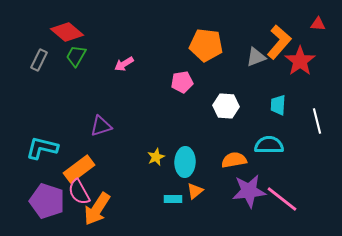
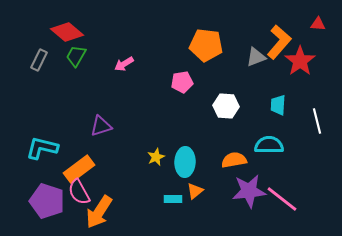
orange arrow: moved 2 px right, 3 px down
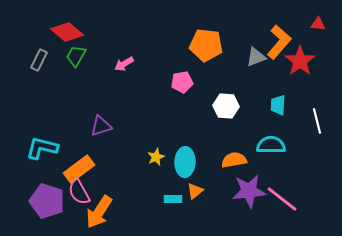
cyan semicircle: moved 2 px right
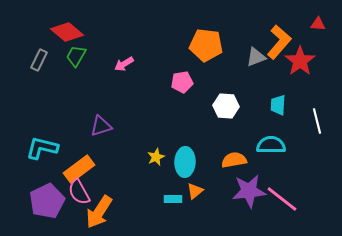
purple pentagon: rotated 28 degrees clockwise
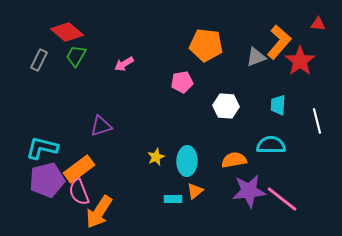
cyan ellipse: moved 2 px right, 1 px up
pink semicircle: rotated 8 degrees clockwise
purple pentagon: moved 21 px up; rotated 12 degrees clockwise
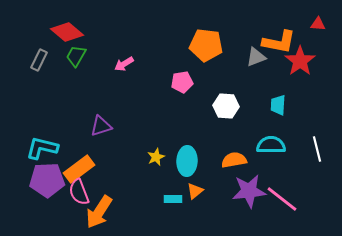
orange L-shape: rotated 60 degrees clockwise
white line: moved 28 px down
purple pentagon: rotated 12 degrees clockwise
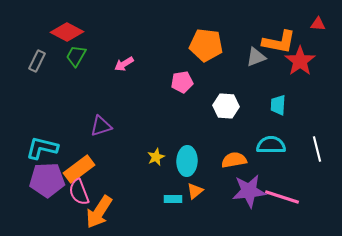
red diamond: rotated 12 degrees counterclockwise
gray rectangle: moved 2 px left, 1 px down
pink line: moved 2 px up; rotated 20 degrees counterclockwise
